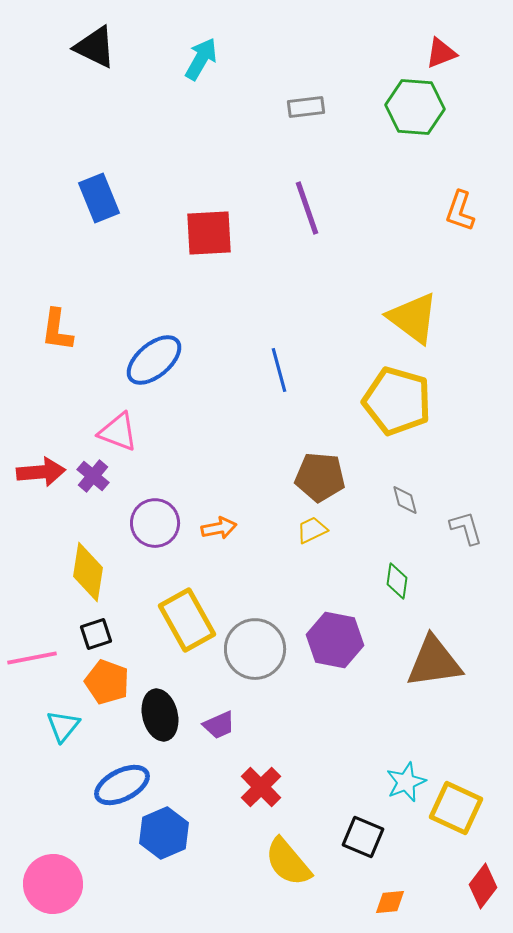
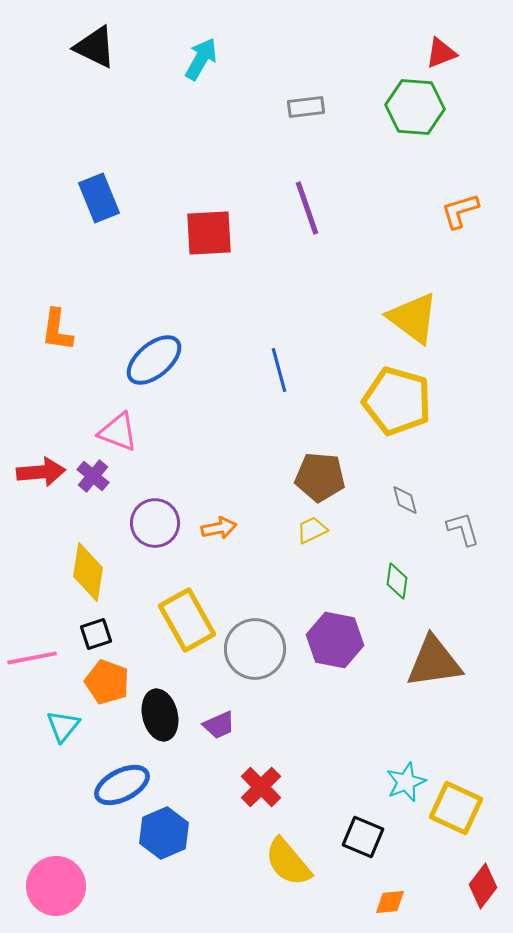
orange L-shape at (460, 211): rotated 54 degrees clockwise
gray L-shape at (466, 528): moved 3 px left, 1 px down
pink circle at (53, 884): moved 3 px right, 2 px down
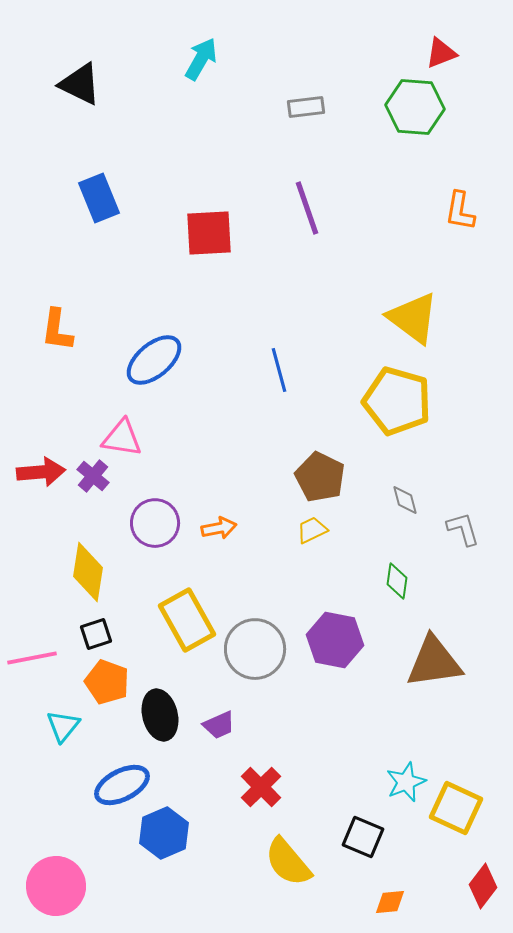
black triangle at (95, 47): moved 15 px left, 37 px down
orange L-shape at (460, 211): rotated 63 degrees counterclockwise
pink triangle at (118, 432): moved 4 px right, 6 px down; rotated 12 degrees counterclockwise
brown pentagon at (320, 477): rotated 21 degrees clockwise
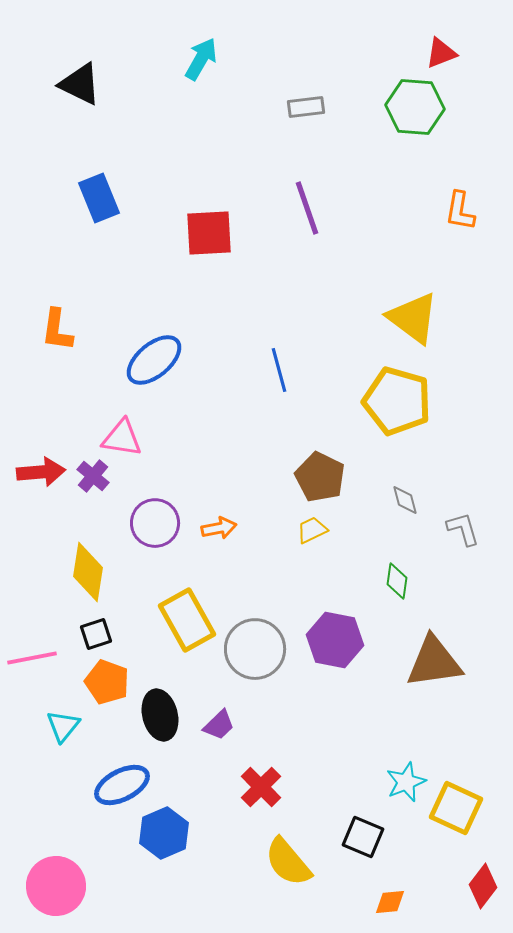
purple trapezoid at (219, 725): rotated 20 degrees counterclockwise
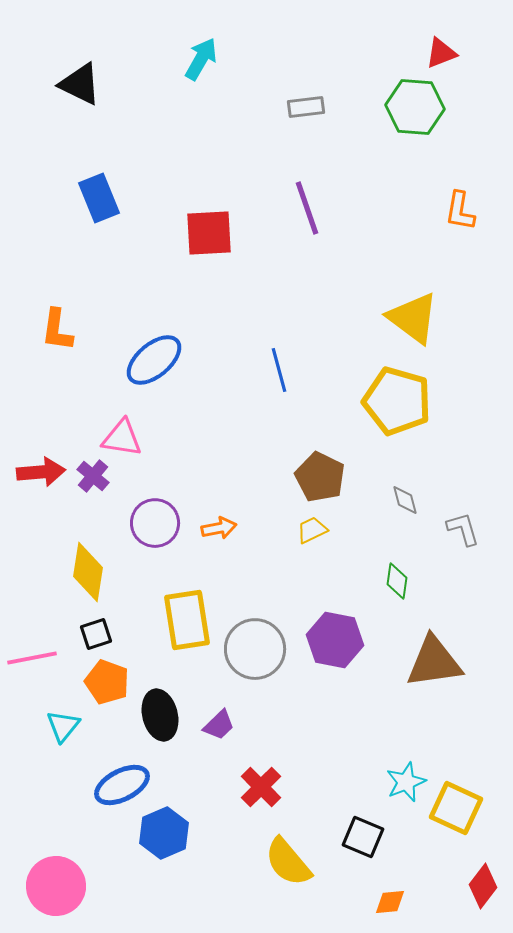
yellow rectangle at (187, 620): rotated 20 degrees clockwise
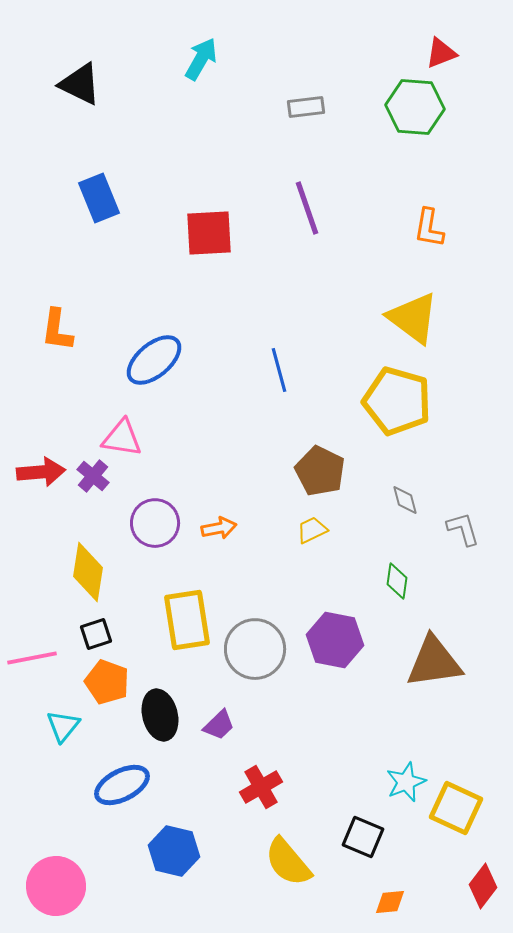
orange L-shape at (460, 211): moved 31 px left, 17 px down
brown pentagon at (320, 477): moved 6 px up
red cross at (261, 787): rotated 15 degrees clockwise
blue hexagon at (164, 833): moved 10 px right, 18 px down; rotated 24 degrees counterclockwise
